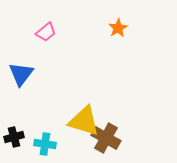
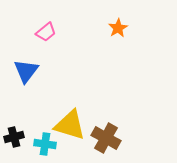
blue triangle: moved 5 px right, 3 px up
yellow triangle: moved 14 px left, 4 px down
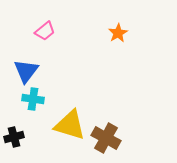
orange star: moved 5 px down
pink trapezoid: moved 1 px left, 1 px up
cyan cross: moved 12 px left, 45 px up
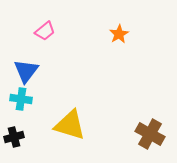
orange star: moved 1 px right, 1 px down
cyan cross: moved 12 px left
brown cross: moved 44 px right, 4 px up
